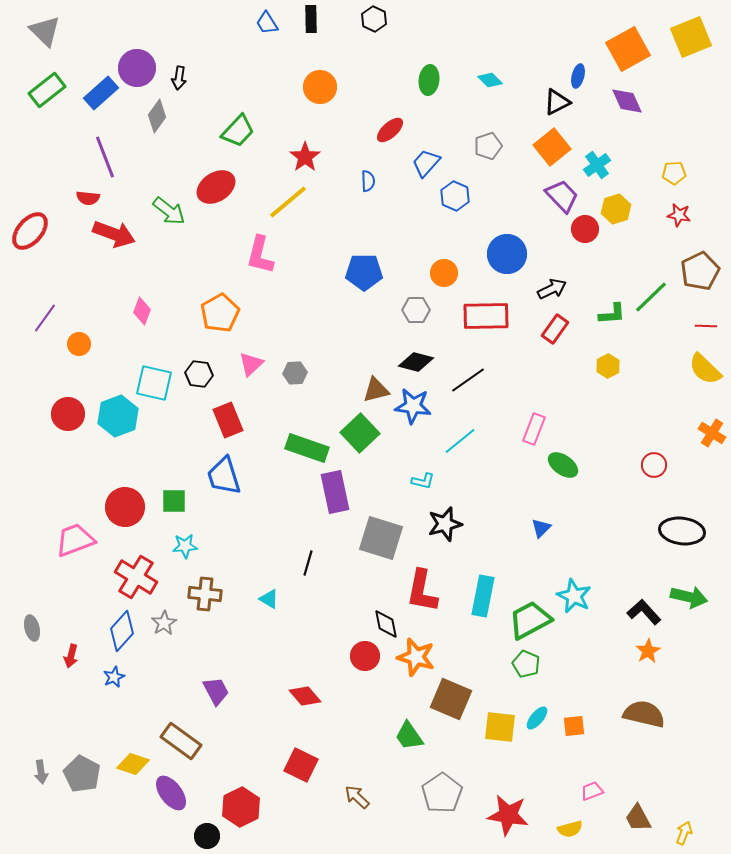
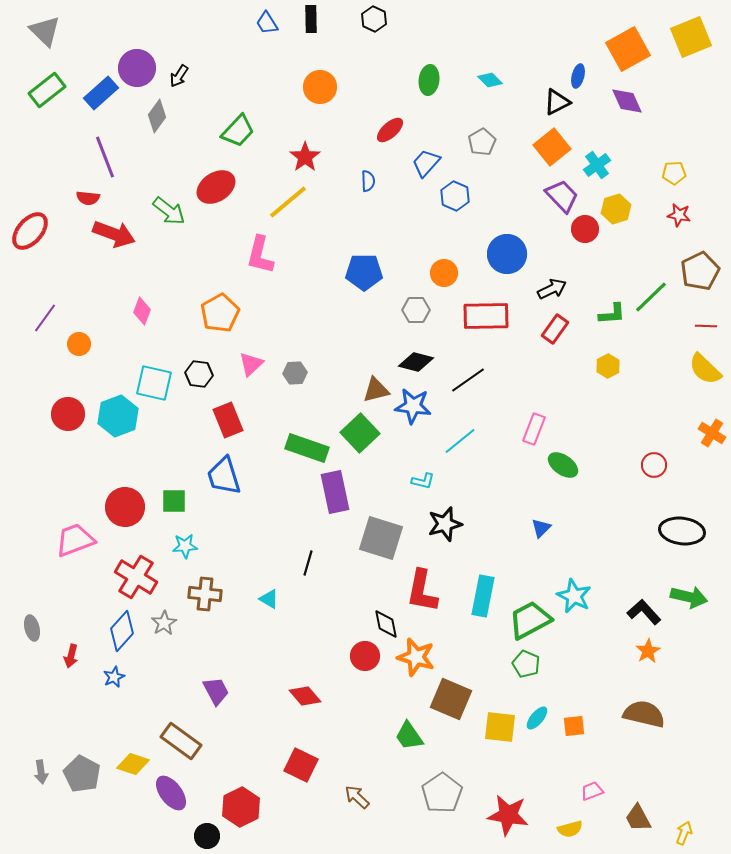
black arrow at (179, 78): moved 2 px up; rotated 25 degrees clockwise
gray pentagon at (488, 146): moved 6 px left, 4 px up; rotated 12 degrees counterclockwise
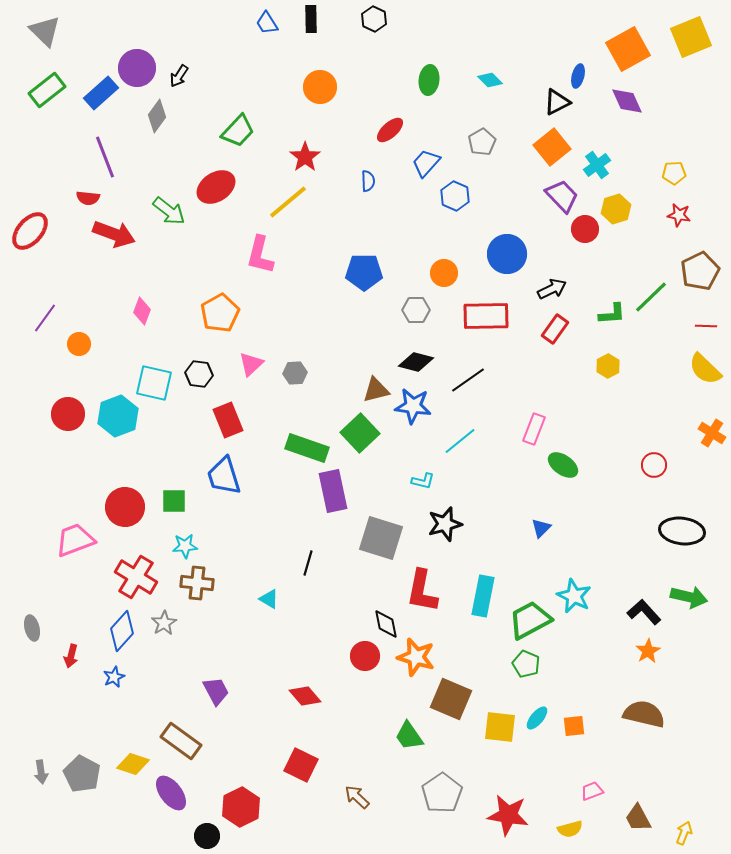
purple rectangle at (335, 492): moved 2 px left, 1 px up
brown cross at (205, 594): moved 8 px left, 11 px up
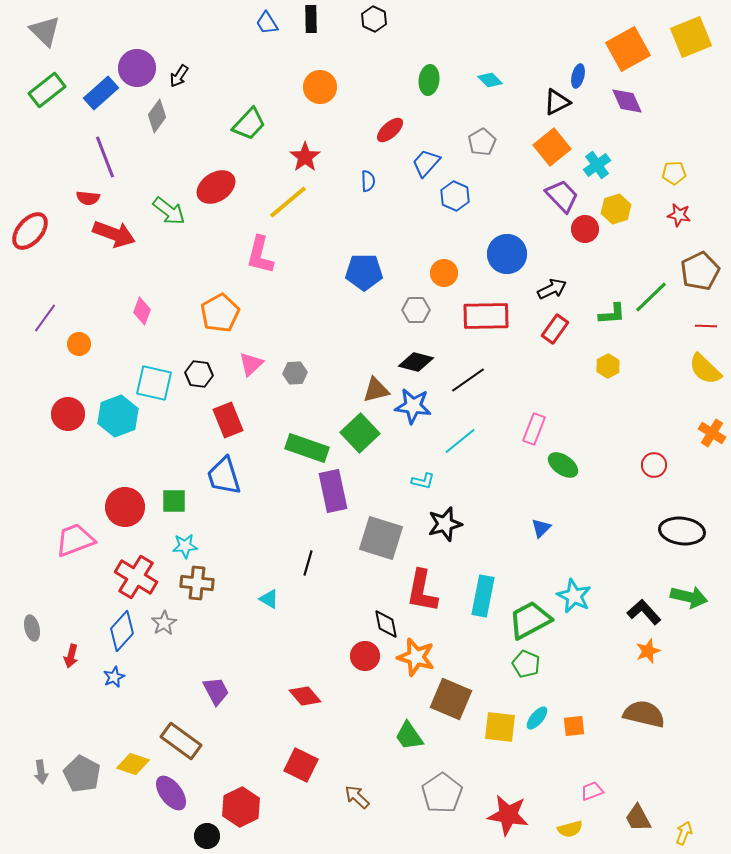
green trapezoid at (238, 131): moved 11 px right, 7 px up
orange star at (648, 651): rotated 10 degrees clockwise
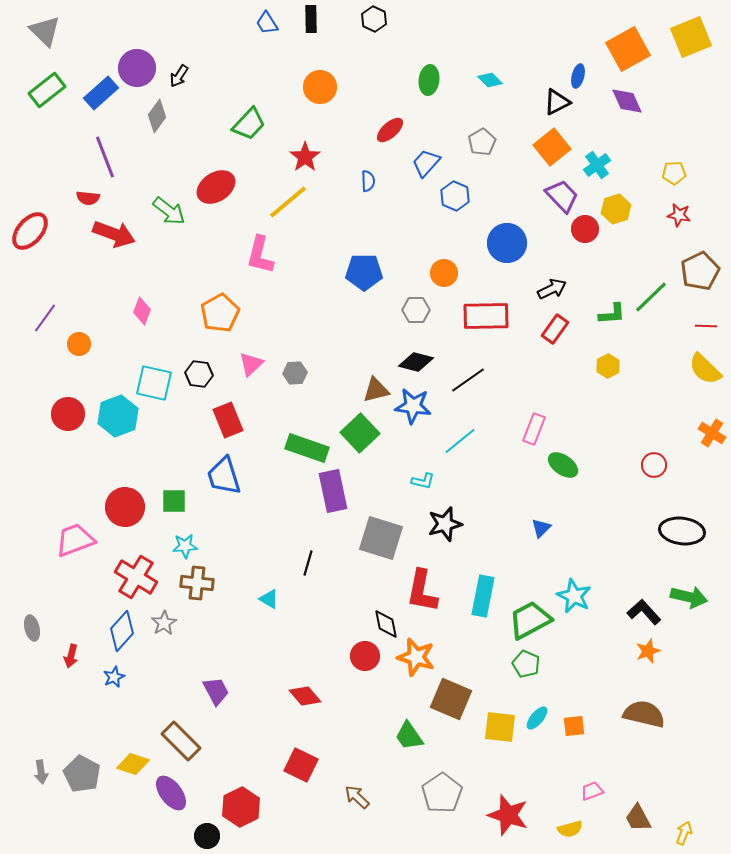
blue circle at (507, 254): moved 11 px up
brown rectangle at (181, 741): rotated 9 degrees clockwise
red star at (508, 815): rotated 9 degrees clockwise
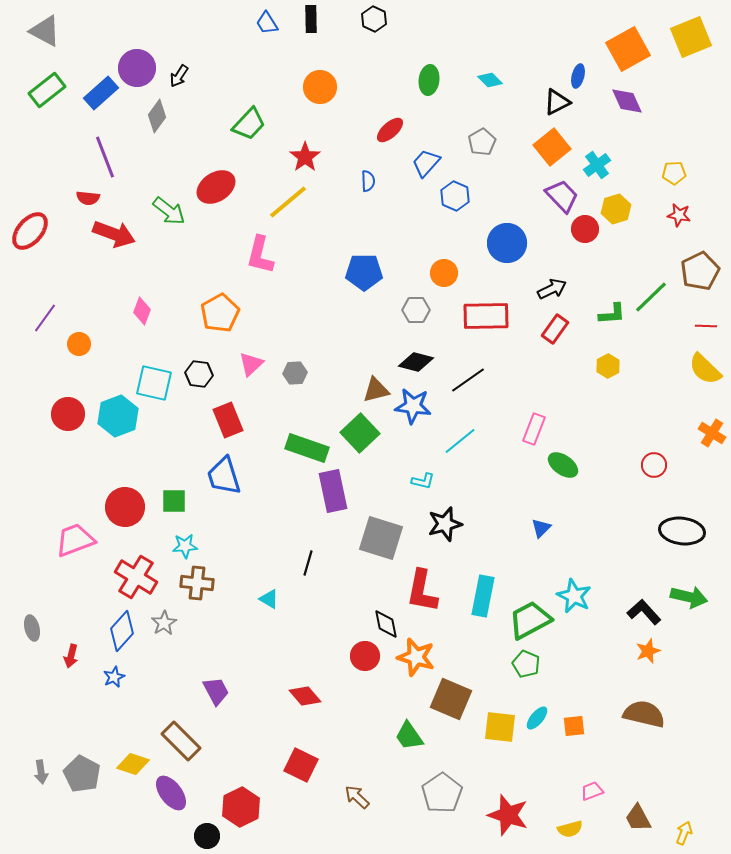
gray triangle at (45, 31): rotated 16 degrees counterclockwise
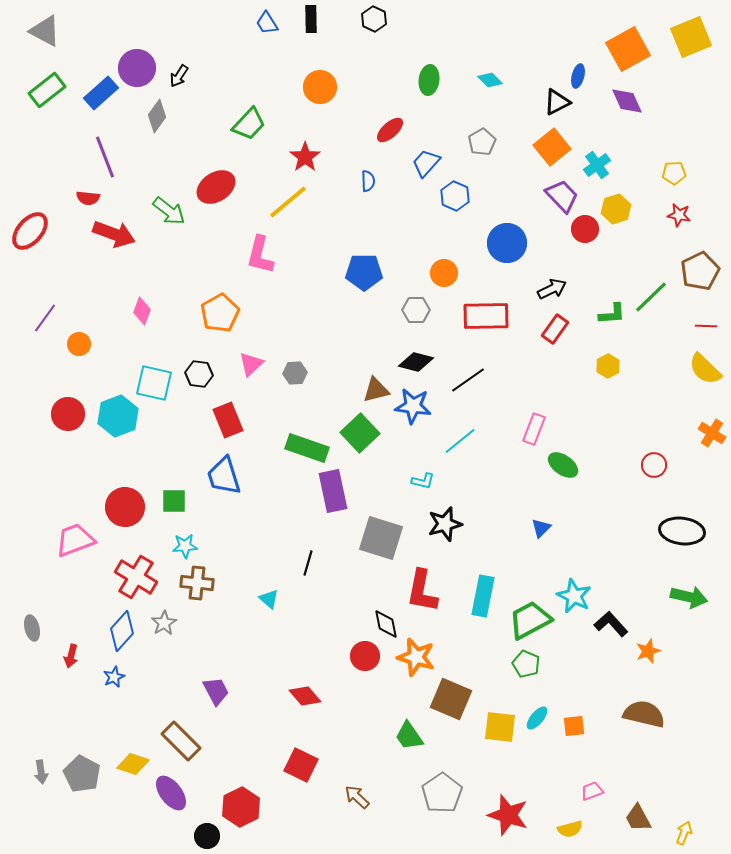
cyan triangle at (269, 599): rotated 10 degrees clockwise
black L-shape at (644, 612): moved 33 px left, 12 px down
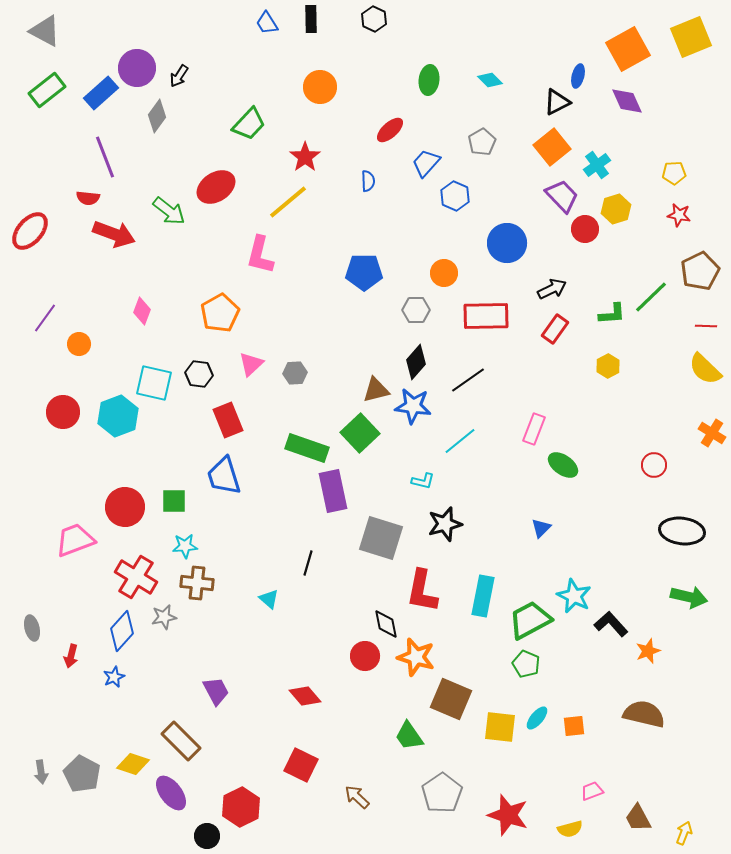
black diamond at (416, 362): rotated 64 degrees counterclockwise
red circle at (68, 414): moved 5 px left, 2 px up
gray star at (164, 623): moved 6 px up; rotated 20 degrees clockwise
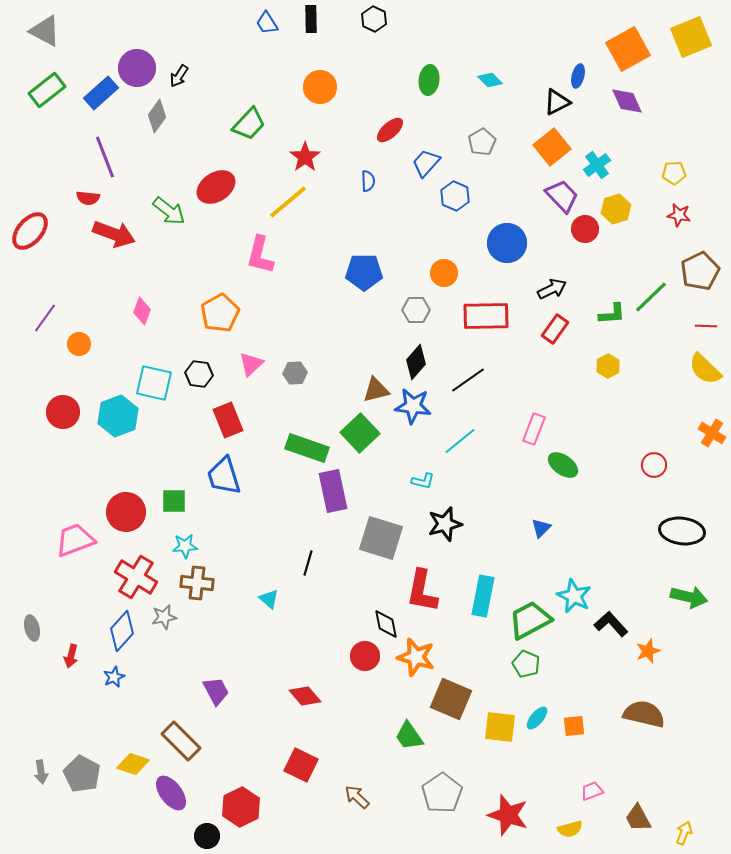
red circle at (125, 507): moved 1 px right, 5 px down
